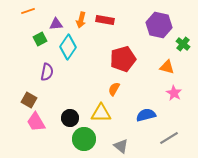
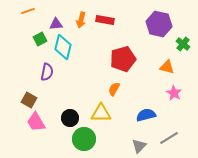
purple hexagon: moved 1 px up
cyan diamond: moved 5 px left; rotated 20 degrees counterclockwise
gray triangle: moved 18 px right; rotated 35 degrees clockwise
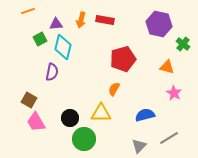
purple semicircle: moved 5 px right
blue semicircle: moved 1 px left
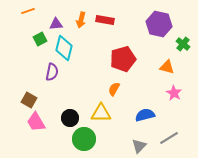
cyan diamond: moved 1 px right, 1 px down
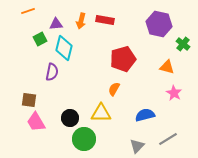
orange arrow: moved 1 px down
brown square: rotated 21 degrees counterclockwise
gray line: moved 1 px left, 1 px down
gray triangle: moved 2 px left
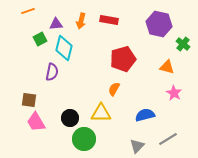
red rectangle: moved 4 px right
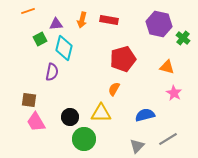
orange arrow: moved 1 px right, 1 px up
green cross: moved 6 px up
black circle: moved 1 px up
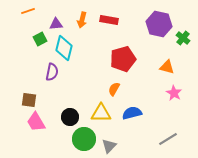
blue semicircle: moved 13 px left, 2 px up
gray triangle: moved 28 px left
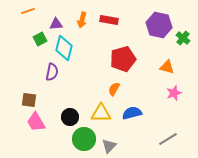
purple hexagon: moved 1 px down
pink star: rotated 21 degrees clockwise
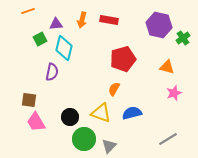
green cross: rotated 16 degrees clockwise
yellow triangle: rotated 20 degrees clockwise
